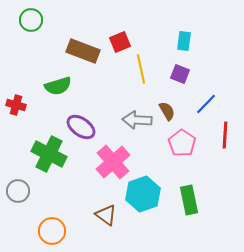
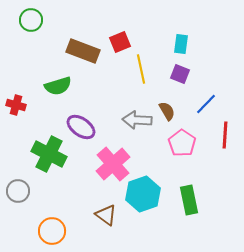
cyan rectangle: moved 3 px left, 3 px down
pink cross: moved 2 px down
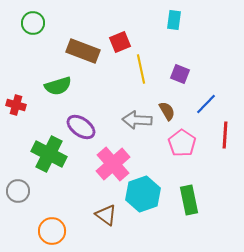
green circle: moved 2 px right, 3 px down
cyan rectangle: moved 7 px left, 24 px up
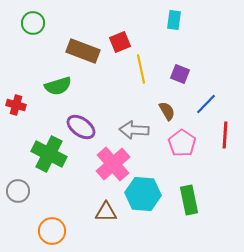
gray arrow: moved 3 px left, 10 px down
cyan hexagon: rotated 24 degrees clockwise
brown triangle: moved 3 px up; rotated 35 degrees counterclockwise
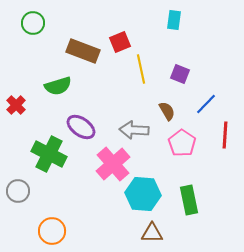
red cross: rotated 30 degrees clockwise
brown triangle: moved 46 px right, 21 px down
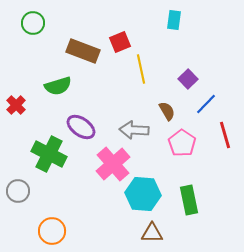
purple square: moved 8 px right, 5 px down; rotated 24 degrees clockwise
red line: rotated 20 degrees counterclockwise
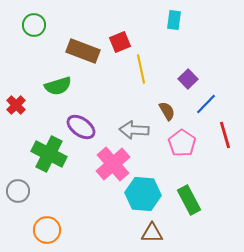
green circle: moved 1 px right, 2 px down
green rectangle: rotated 16 degrees counterclockwise
orange circle: moved 5 px left, 1 px up
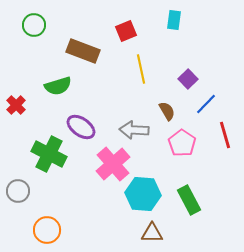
red square: moved 6 px right, 11 px up
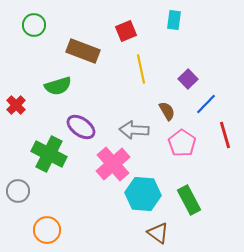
brown triangle: moved 6 px right; rotated 35 degrees clockwise
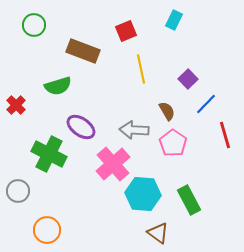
cyan rectangle: rotated 18 degrees clockwise
pink pentagon: moved 9 px left
